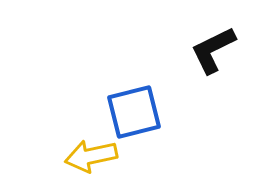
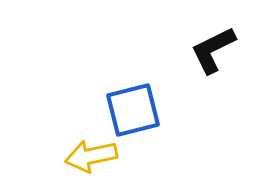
blue square: moved 1 px left, 2 px up
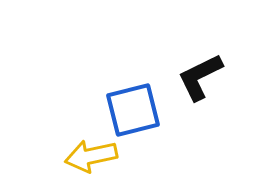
black L-shape: moved 13 px left, 27 px down
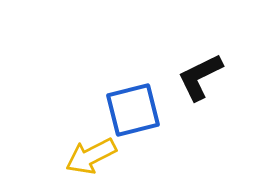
yellow arrow: rotated 15 degrees counterclockwise
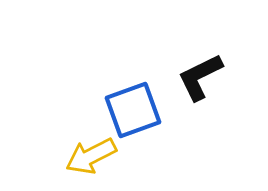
blue square: rotated 6 degrees counterclockwise
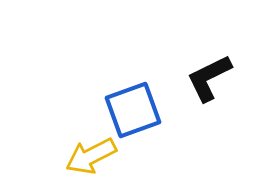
black L-shape: moved 9 px right, 1 px down
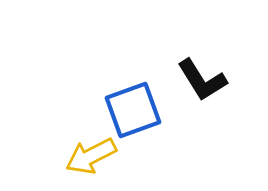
black L-shape: moved 7 px left, 2 px down; rotated 96 degrees counterclockwise
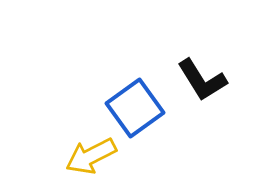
blue square: moved 2 px right, 2 px up; rotated 16 degrees counterclockwise
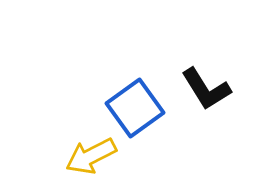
black L-shape: moved 4 px right, 9 px down
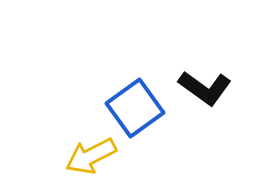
black L-shape: moved 1 px left, 1 px up; rotated 22 degrees counterclockwise
